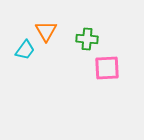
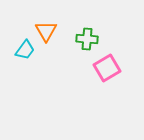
pink square: rotated 28 degrees counterclockwise
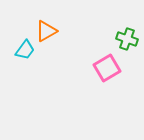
orange triangle: rotated 30 degrees clockwise
green cross: moved 40 px right; rotated 15 degrees clockwise
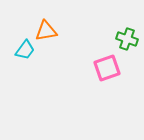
orange triangle: rotated 20 degrees clockwise
pink square: rotated 12 degrees clockwise
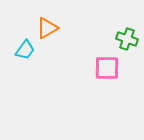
orange triangle: moved 1 px right, 3 px up; rotated 20 degrees counterclockwise
pink square: rotated 20 degrees clockwise
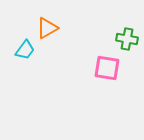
green cross: rotated 10 degrees counterclockwise
pink square: rotated 8 degrees clockwise
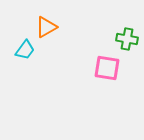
orange triangle: moved 1 px left, 1 px up
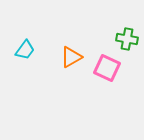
orange triangle: moved 25 px right, 30 px down
pink square: rotated 16 degrees clockwise
